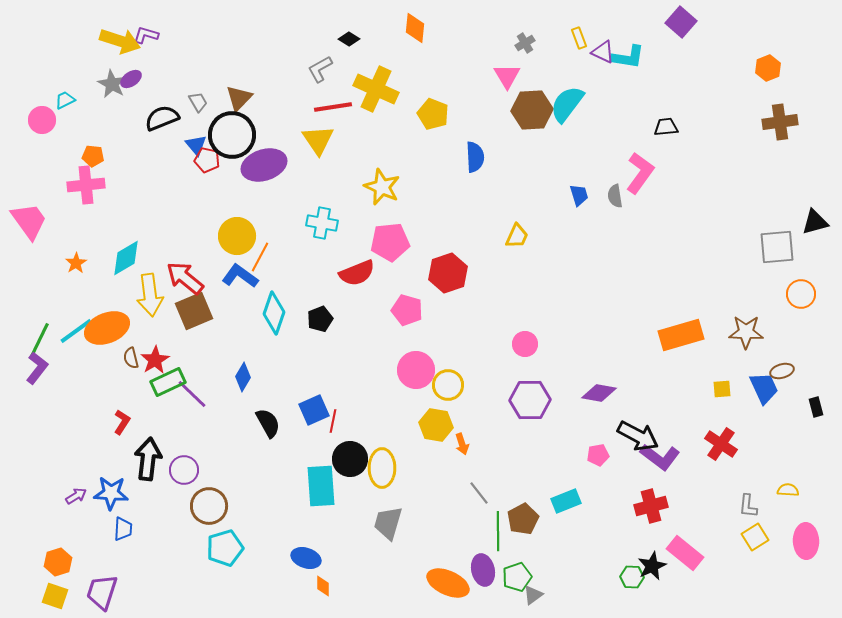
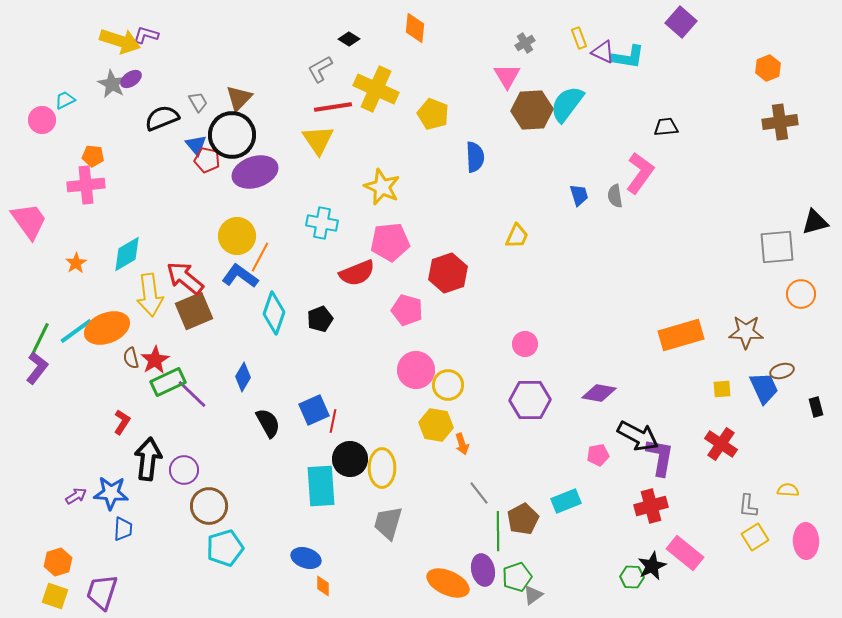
purple ellipse at (264, 165): moved 9 px left, 7 px down
cyan diamond at (126, 258): moved 1 px right, 4 px up
purple L-shape at (660, 457): rotated 117 degrees counterclockwise
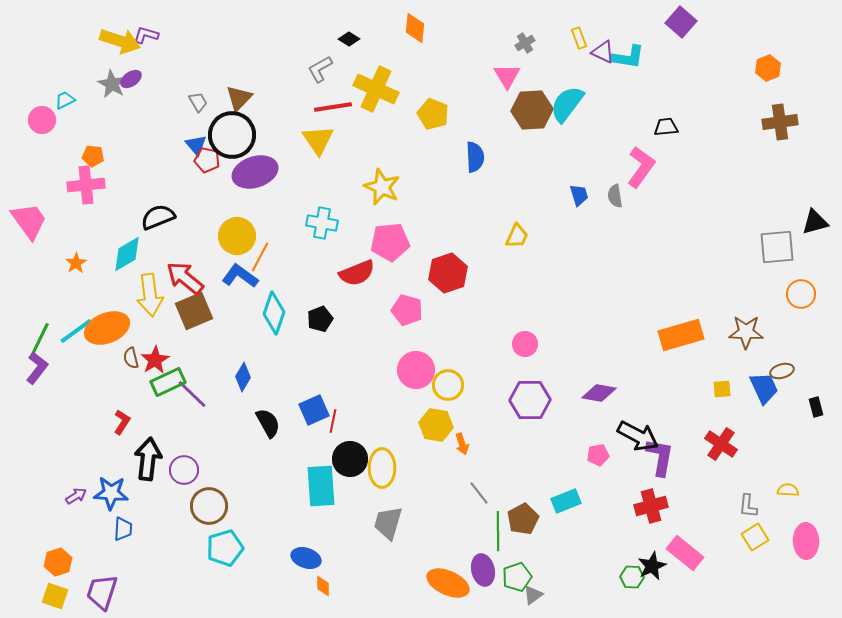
black semicircle at (162, 118): moved 4 px left, 99 px down
pink L-shape at (640, 173): moved 1 px right, 6 px up
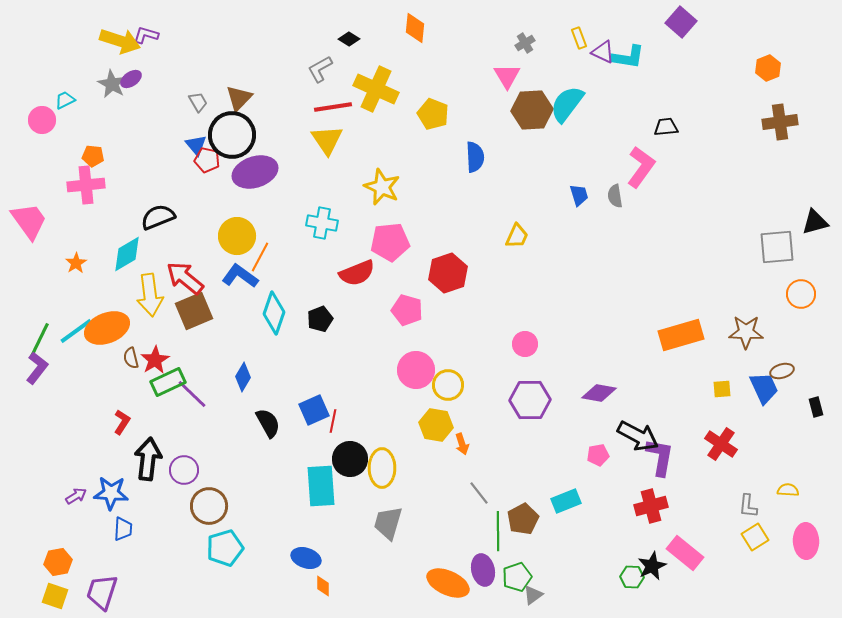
yellow triangle at (318, 140): moved 9 px right
orange hexagon at (58, 562): rotated 8 degrees clockwise
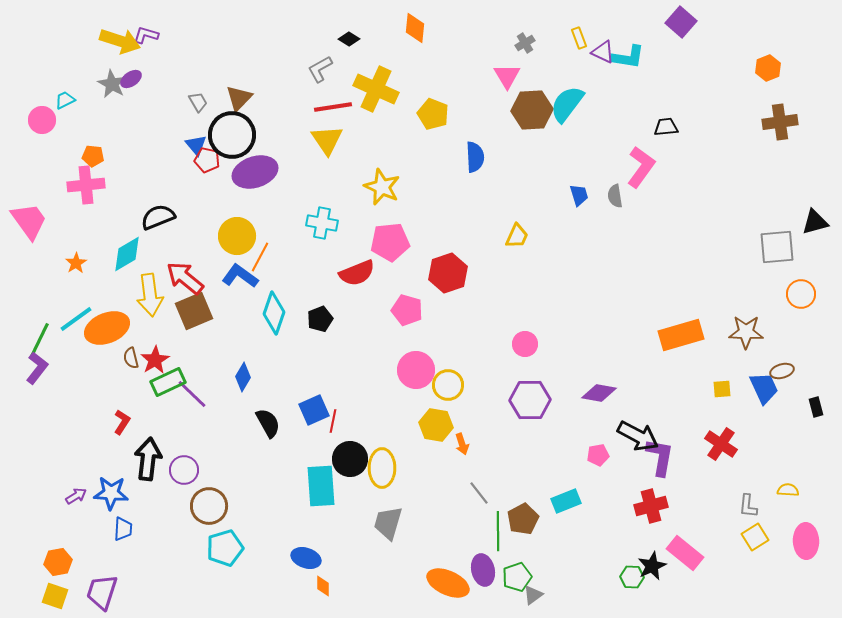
cyan line at (76, 331): moved 12 px up
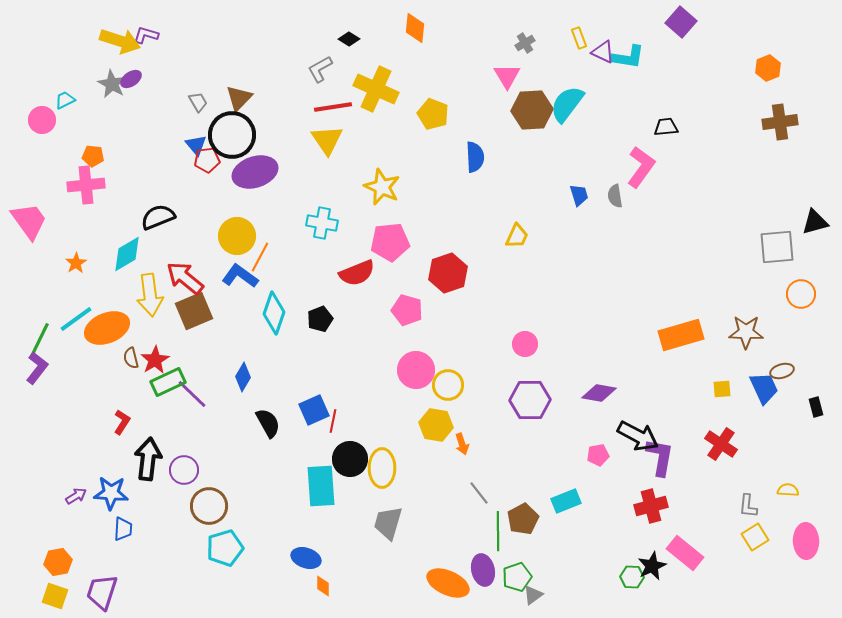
red pentagon at (207, 160): rotated 20 degrees counterclockwise
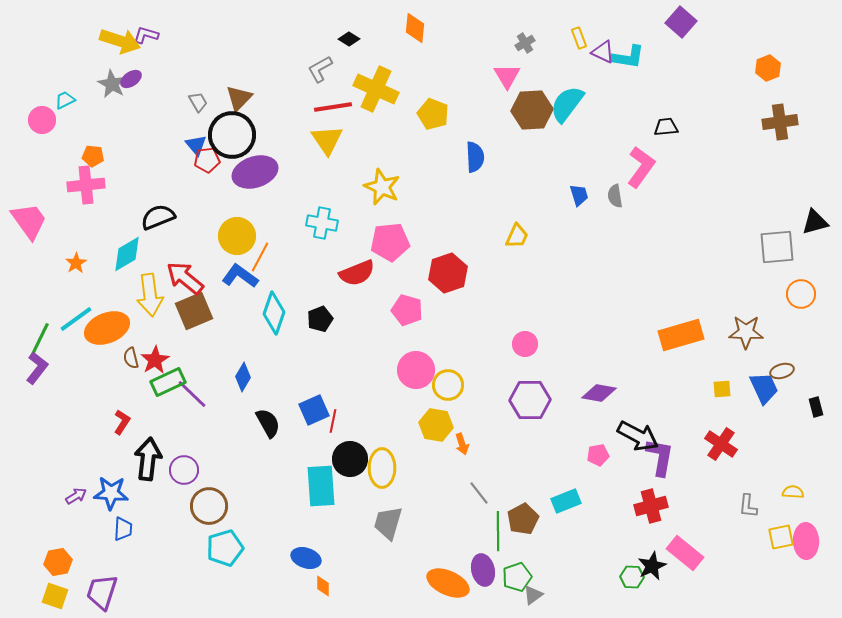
yellow semicircle at (788, 490): moved 5 px right, 2 px down
yellow square at (755, 537): moved 26 px right; rotated 20 degrees clockwise
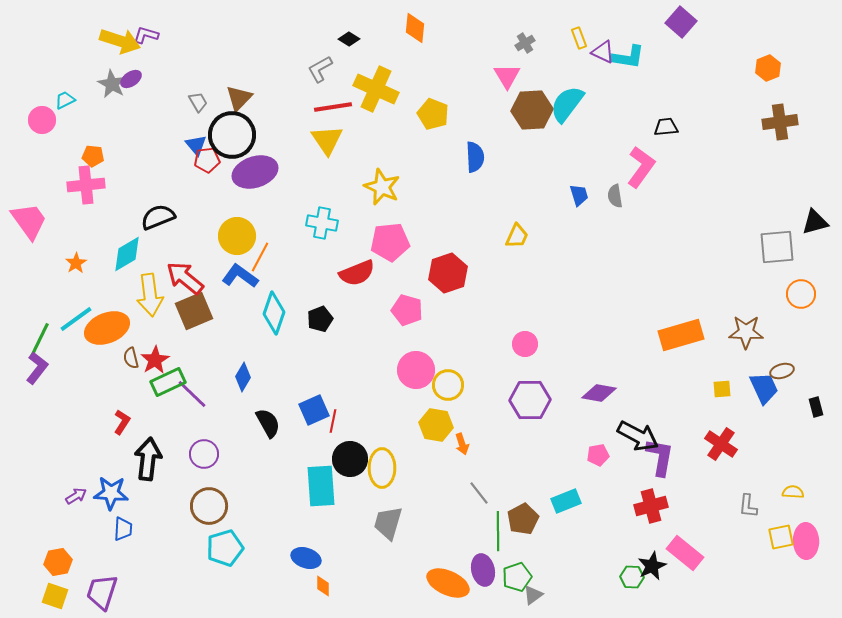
purple circle at (184, 470): moved 20 px right, 16 px up
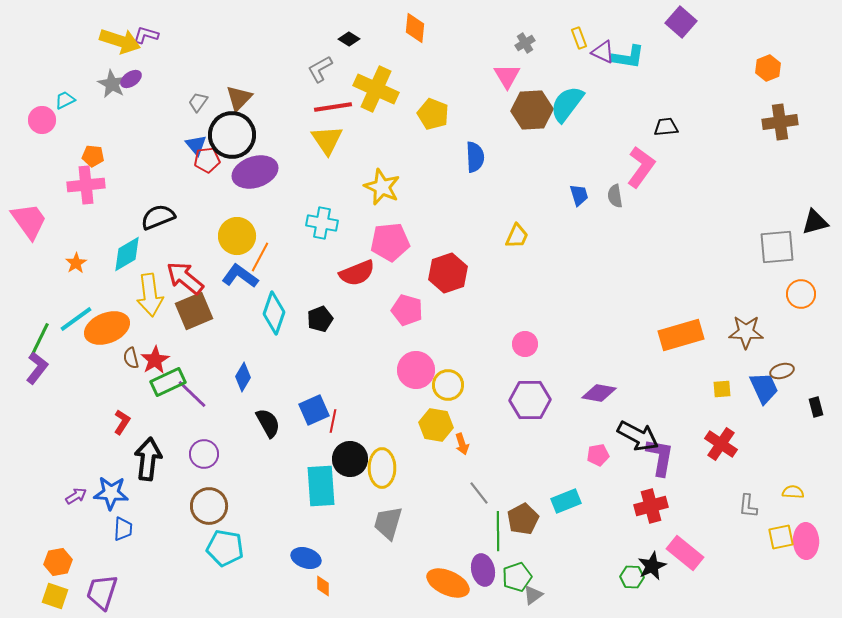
gray trapezoid at (198, 102): rotated 115 degrees counterclockwise
cyan pentagon at (225, 548): rotated 27 degrees clockwise
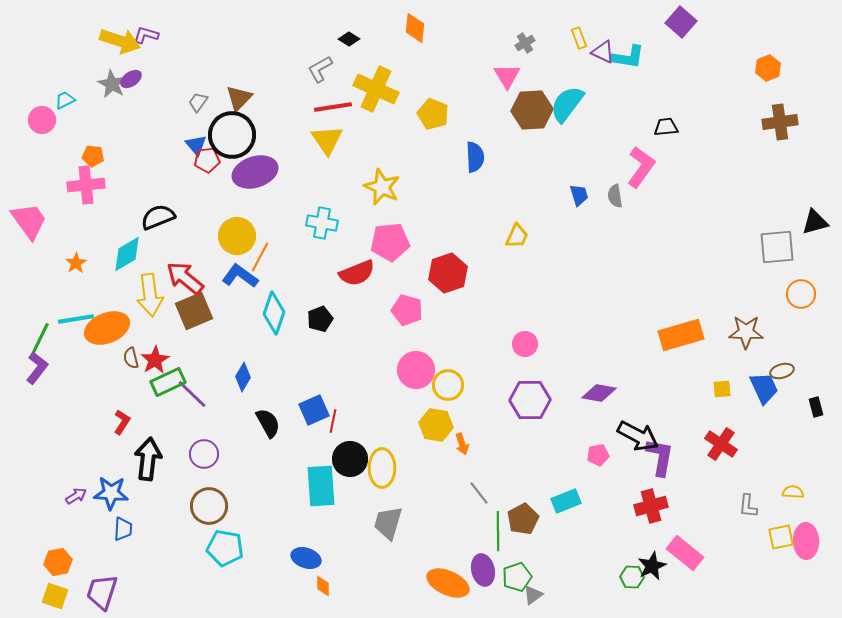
cyan line at (76, 319): rotated 27 degrees clockwise
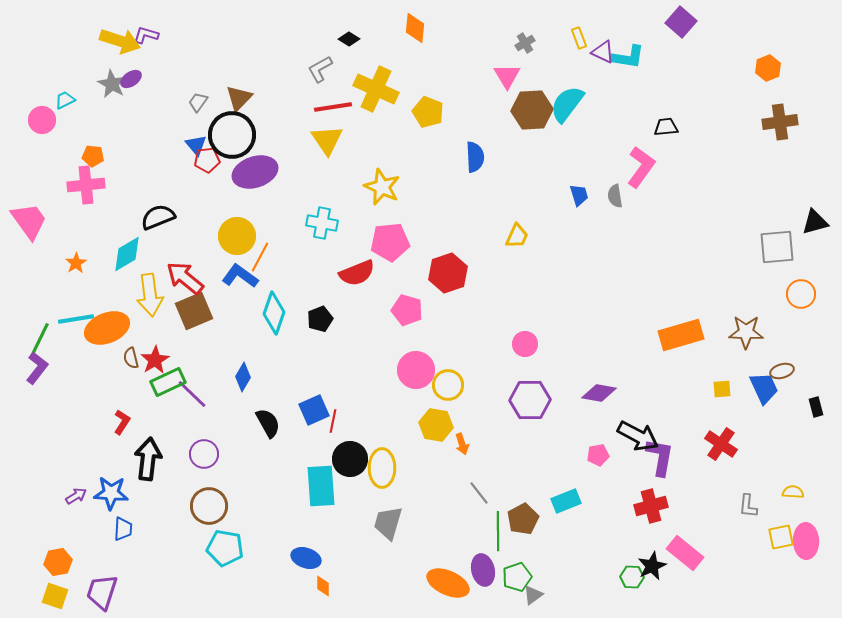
yellow pentagon at (433, 114): moved 5 px left, 2 px up
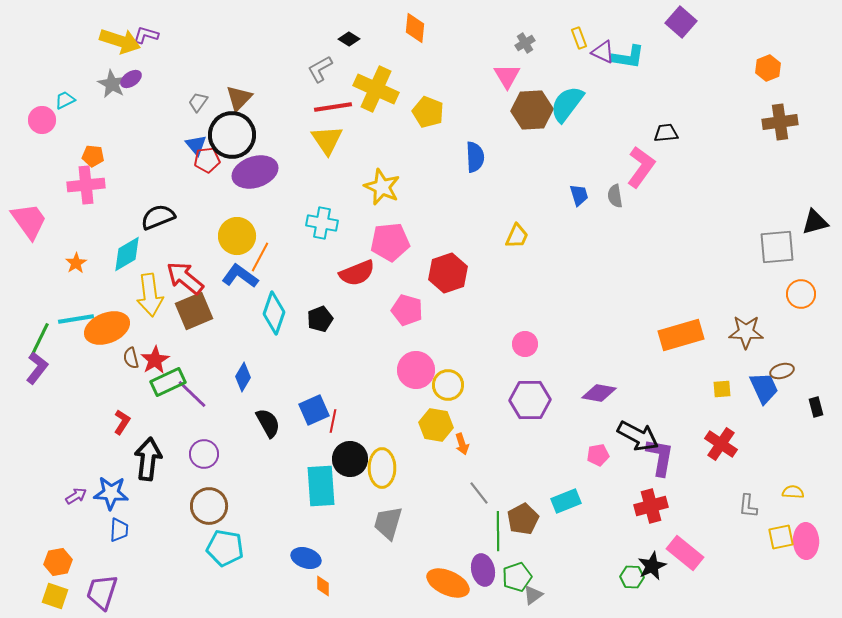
black trapezoid at (666, 127): moved 6 px down
blue trapezoid at (123, 529): moved 4 px left, 1 px down
